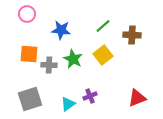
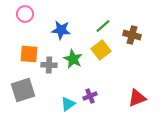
pink circle: moved 2 px left
brown cross: rotated 12 degrees clockwise
yellow square: moved 2 px left, 5 px up
gray square: moved 7 px left, 9 px up
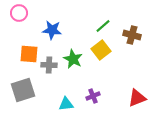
pink circle: moved 6 px left, 1 px up
blue star: moved 9 px left
purple cross: moved 3 px right
cyan triangle: moved 2 px left; rotated 28 degrees clockwise
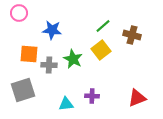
purple cross: moved 1 px left; rotated 24 degrees clockwise
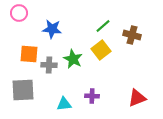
blue star: moved 1 px up
gray square: rotated 15 degrees clockwise
cyan triangle: moved 2 px left
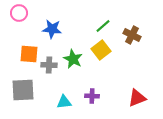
brown cross: rotated 12 degrees clockwise
cyan triangle: moved 2 px up
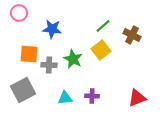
gray square: rotated 25 degrees counterclockwise
cyan triangle: moved 1 px right, 4 px up
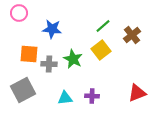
brown cross: rotated 24 degrees clockwise
gray cross: moved 1 px up
red triangle: moved 5 px up
